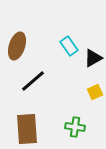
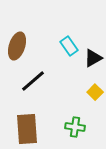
yellow square: rotated 21 degrees counterclockwise
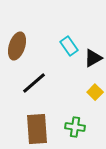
black line: moved 1 px right, 2 px down
brown rectangle: moved 10 px right
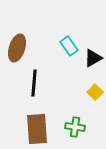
brown ellipse: moved 2 px down
black line: rotated 44 degrees counterclockwise
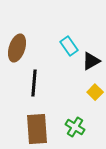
black triangle: moved 2 px left, 3 px down
green cross: rotated 24 degrees clockwise
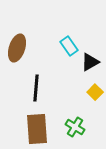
black triangle: moved 1 px left, 1 px down
black line: moved 2 px right, 5 px down
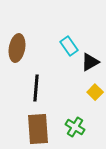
brown ellipse: rotated 8 degrees counterclockwise
brown rectangle: moved 1 px right
